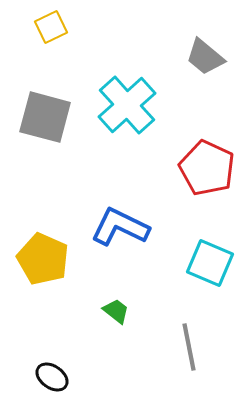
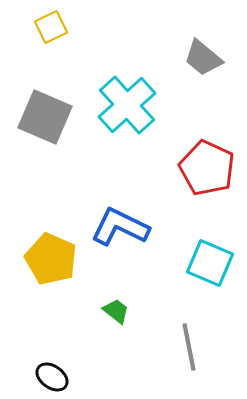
gray trapezoid: moved 2 px left, 1 px down
gray square: rotated 8 degrees clockwise
yellow pentagon: moved 8 px right
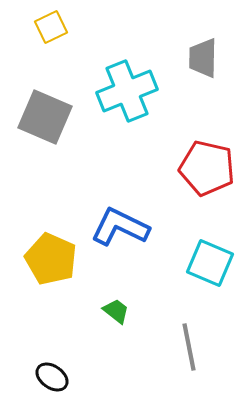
gray trapezoid: rotated 51 degrees clockwise
cyan cross: moved 14 px up; rotated 20 degrees clockwise
red pentagon: rotated 12 degrees counterclockwise
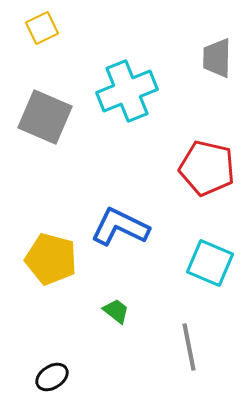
yellow square: moved 9 px left, 1 px down
gray trapezoid: moved 14 px right
yellow pentagon: rotated 9 degrees counterclockwise
black ellipse: rotated 68 degrees counterclockwise
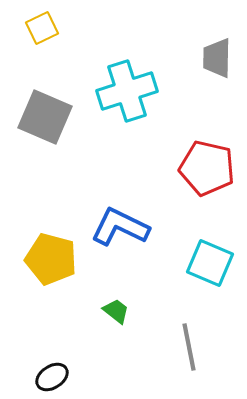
cyan cross: rotated 4 degrees clockwise
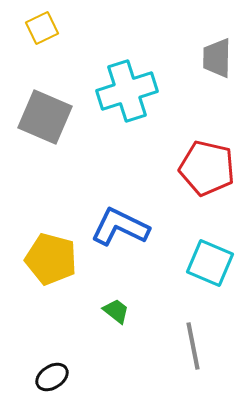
gray line: moved 4 px right, 1 px up
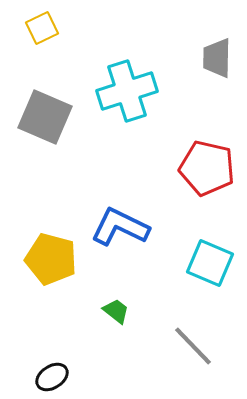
gray line: rotated 33 degrees counterclockwise
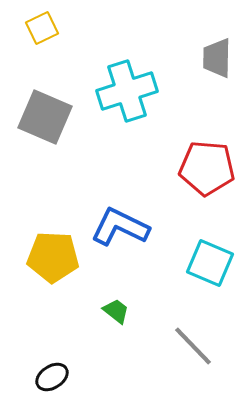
red pentagon: rotated 8 degrees counterclockwise
yellow pentagon: moved 2 px right, 2 px up; rotated 12 degrees counterclockwise
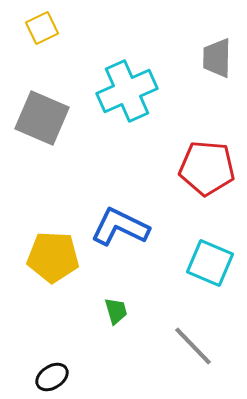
cyan cross: rotated 6 degrees counterclockwise
gray square: moved 3 px left, 1 px down
green trapezoid: rotated 36 degrees clockwise
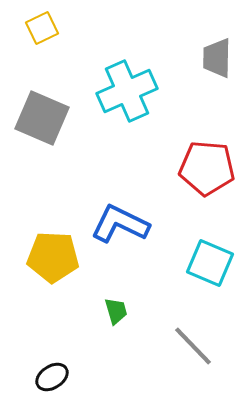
blue L-shape: moved 3 px up
